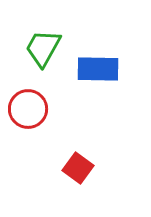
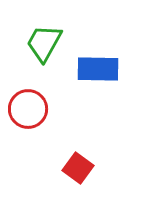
green trapezoid: moved 1 px right, 5 px up
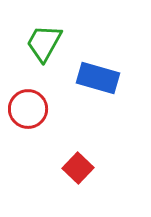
blue rectangle: moved 9 px down; rotated 15 degrees clockwise
red square: rotated 8 degrees clockwise
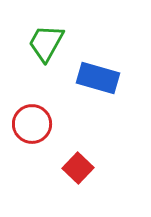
green trapezoid: moved 2 px right
red circle: moved 4 px right, 15 px down
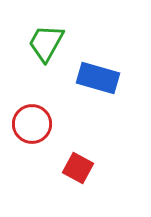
red square: rotated 16 degrees counterclockwise
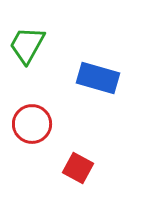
green trapezoid: moved 19 px left, 2 px down
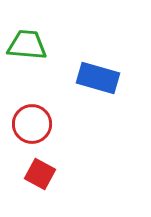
green trapezoid: rotated 66 degrees clockwise
red square: moved 38 px left, 6 px down
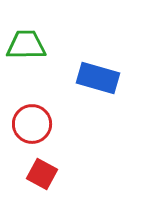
green trapezoid: moved 1 px left; rotated 6 degrees counterclockwise
red square: moved 2 px right
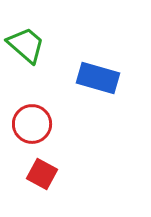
green trapezoid: rotated 42 degrees clockwise
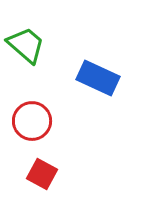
blue rectangle: rotated 9 degrees clockwise
red circle: moved 3 px up
